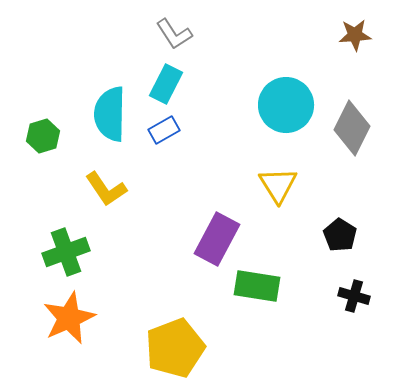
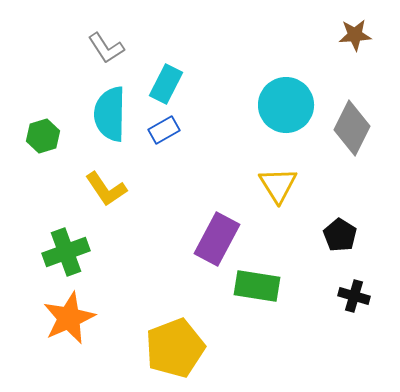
gray L-shape: moved 68 px left, 14 px down
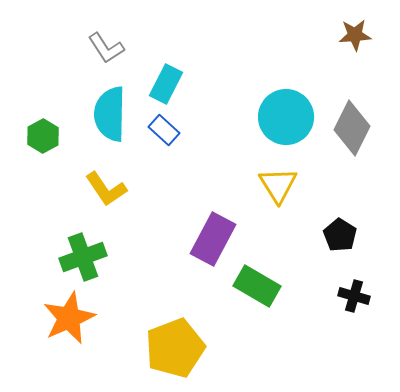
cyan circle: moved 12 px down
blue rectangle: rotated 72 degrees clockwise
green hexagon: rotated 12 degrees counterclockwise
purple rectangle: moved 4 px left
green cross: moved 17 px right, 5 px down
green rectangle: rotated 21 degrees clockwise
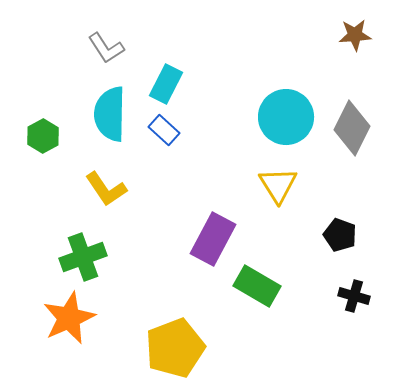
black pentagon: rotated 12 degrees counterclockwise
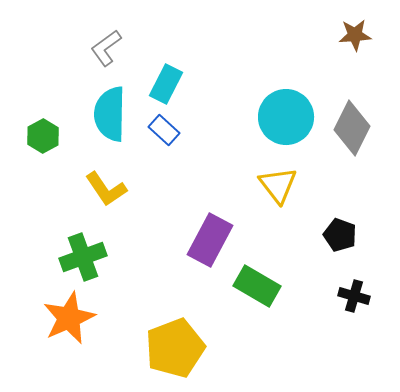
gray L-shape: rotated 87 degrees clockwise
yellow triangle: rotated 6 degrees counterclockwise
purple rectangle: moved 3 px left, 1 px down
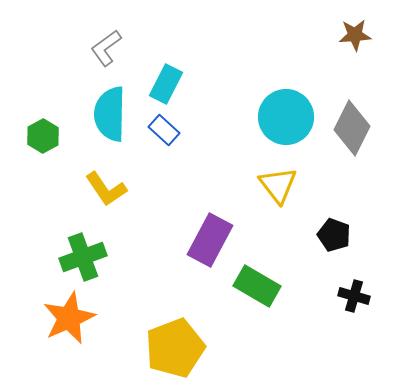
black pentagon: moved 6 px left
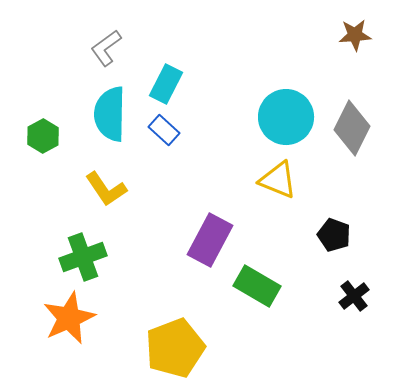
yellow triangle: moved 5 px up; rotated 30 degrees counterclockwise
black cross: rotated 36 degrees clockwise
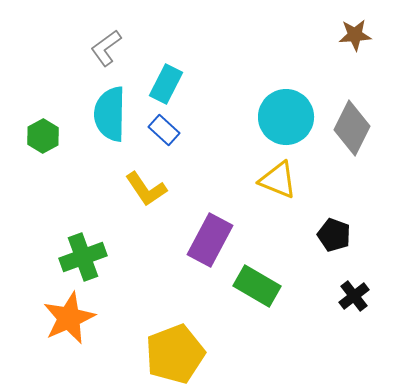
yellow L-shape: moved 40 px right
yellow pentagon: moved 6 px down
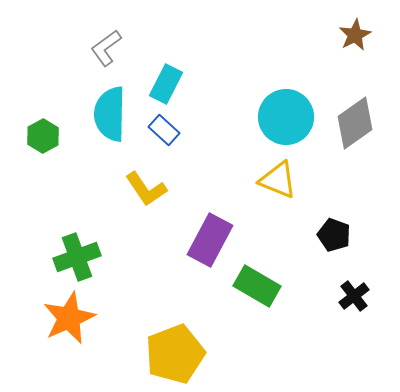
brown star: rotated 24 degrees counterclockwise
gray diamond: moved 3 px right, 5 px up; rotated 28 degrees clockwise
green cross: moved 6 px left
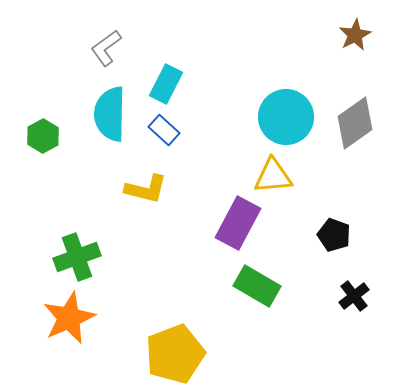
yellow triangle: moved 5 px left, 4 px up; rotated 27 degrees counterclockwise
yellow L-shape: rotated 42 degrees counterclockwise
purple rectangle: moved 28 px right, 17 px up
